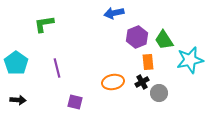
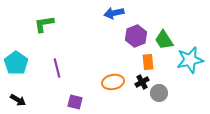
purple hexagon: moved 1 px left, 1 px up
black arrow: rotated 28 degrees clockwise
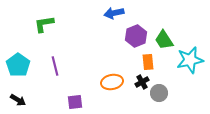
cyan pentagon: moved 2 px right, 2 px down
purple line: moved 2 px left, 2 px up
orange ellipse: moved 1 px left
purple square: rotated 21 degrees counterclockwise
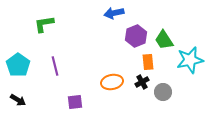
gray circle: moved 4 px right, 1 px up
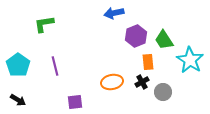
cyan star: rotated 28 degrees counterclockwise
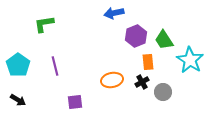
orange ellipse: moved 2 px up
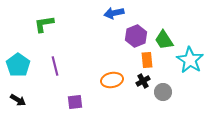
orange rectangle: moved 1 px left, 2 px up
black cross: moved 1 px right, 1 px up
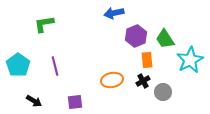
green trapezoid: moved 1 px right, 1 px up
cyan star: rotated 12 degrees clockwise
black arrow: moved 16 px right, 1 px down
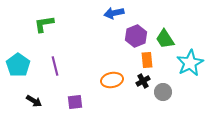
cyan star: moved 3 px down
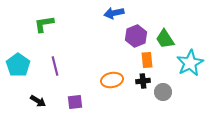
black cross: rotated 24 degrees clockwise
black arrow: moved 4 px right
